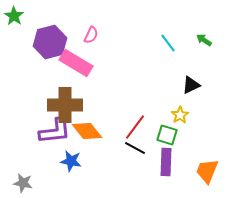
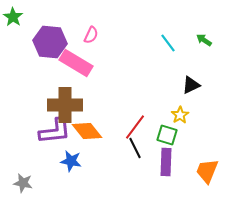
green star: moved 1 px left, 1 px down
purple hexagon: rotated 20 degrees clockwise
black line: rotated 35 degrees clockwise
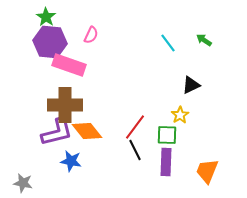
green star: moved 33 px right
pink rectangle: moved 7 px left, 2 px down; rotated 12 degrees counterclockwise
purple L-shape: moved 2 px right, 1 px down; rotated 8 degrees counterclockwise
green square: rotated 15 degrees counterclockwise
black line: moved 2 px down
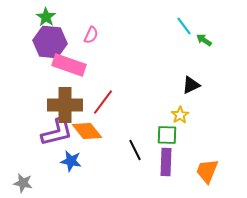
cyan line: moved 16 px right, 17 px up
red line: moved 32 px left, 25 px up
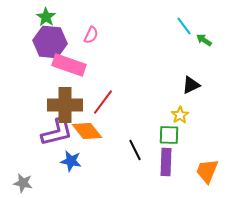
green square: moved 2 px right
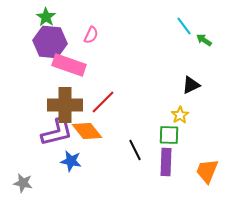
red line: rotated 8 degrees clockwise
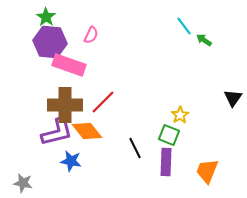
black triangle: moved 42 px right, 13 px down; rotated 30 degrees counterclockwise
green square: rotated 20 degrees clockwise
black line: moved 2 px up
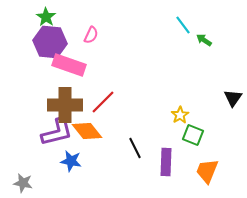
cyan line: moved 1 px left, 1 px up
green square: moved 24 px right
